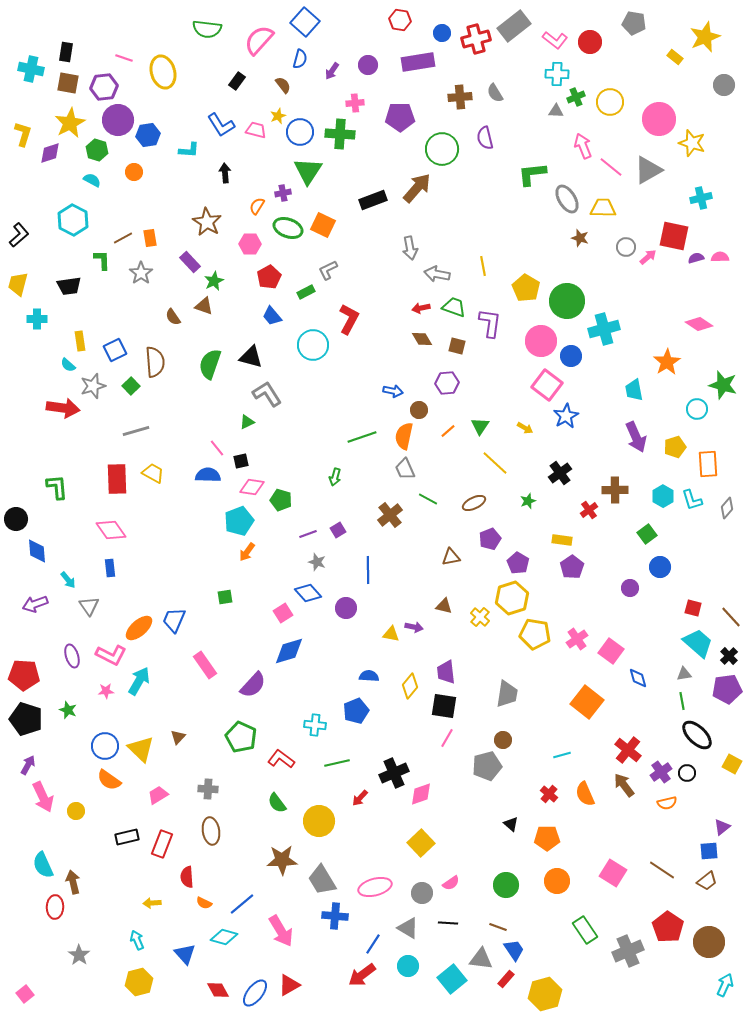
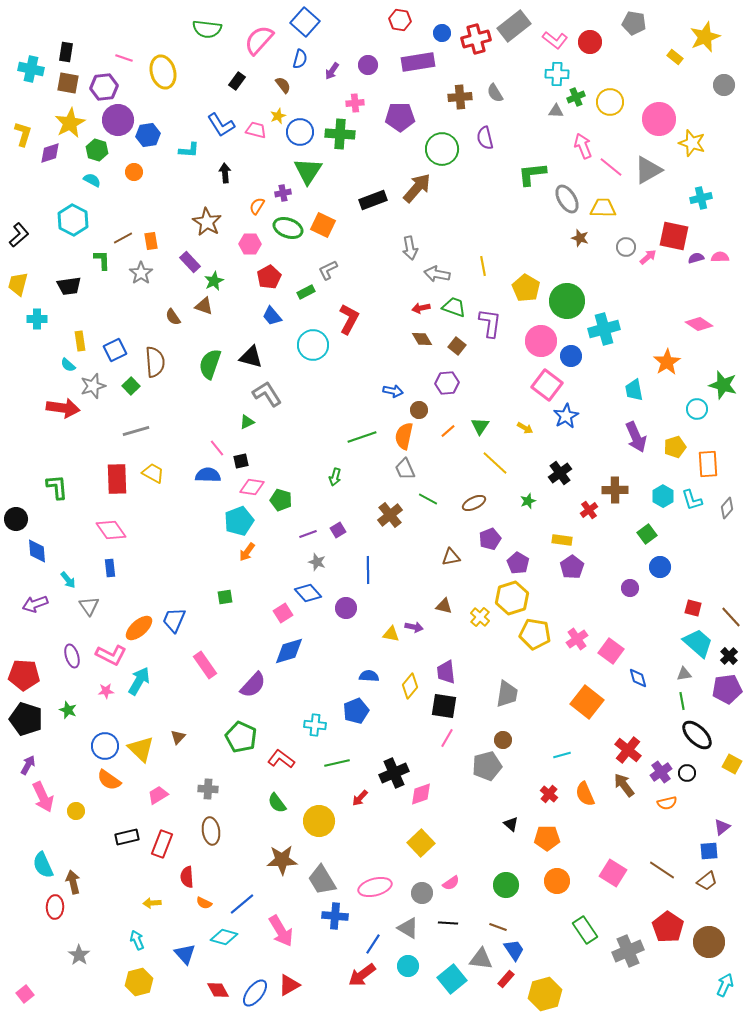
orange rectangle at (150, 238): moved 1 px right, 3 px down
brown square at (457, 346): rotated 24 degrees clockwise
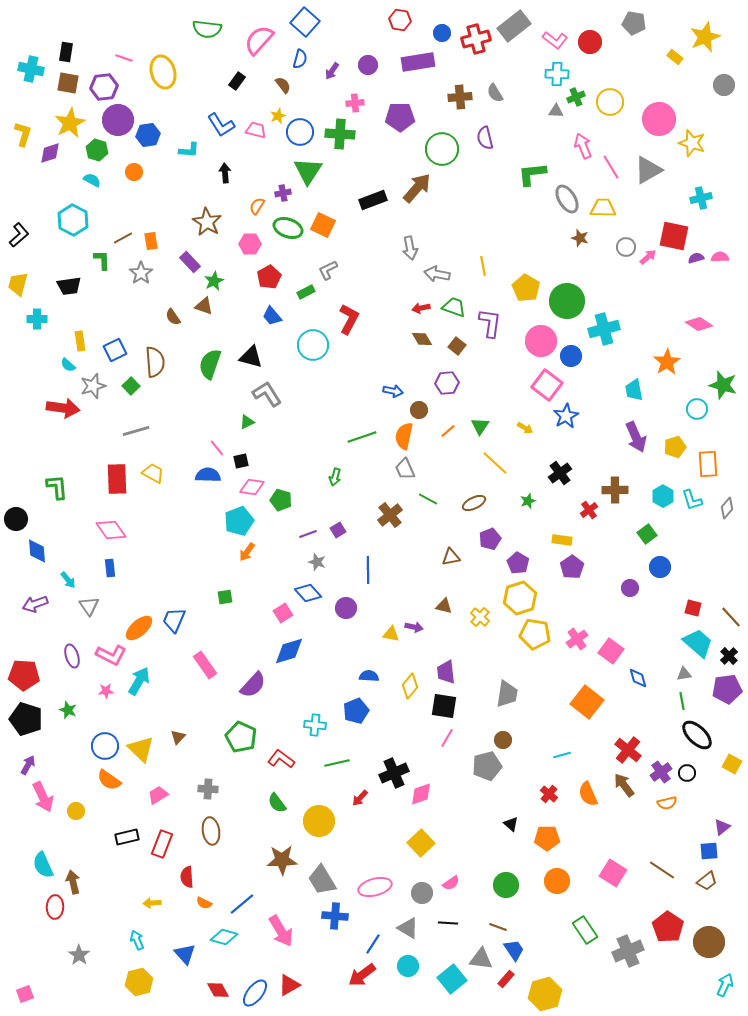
pink line at (611, 167): rotated 20 degrees clockwise
yellow hexagon at (512, 598): moved 8 px right
orange semicircle at (585, 794): moved 3 px right
pink square at (25, 994): rotated 18 degrees clockwise
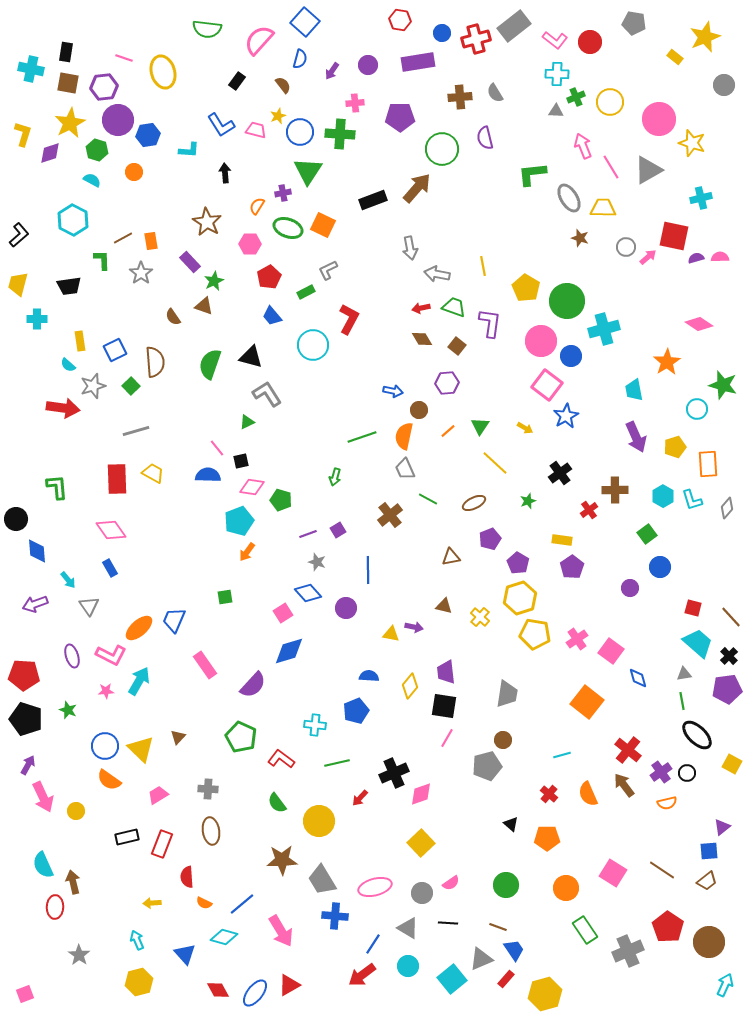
gray ellipse at (567, 199): moved 2 px right, 1 px up
blue rectangle at (110, 568): rotated 24 degrees counterclockwise
orange circle at (557, 881): moved 9 px right, 7 px down
gray triangle at (481, 959): rotated 30 degrees counterclockwise
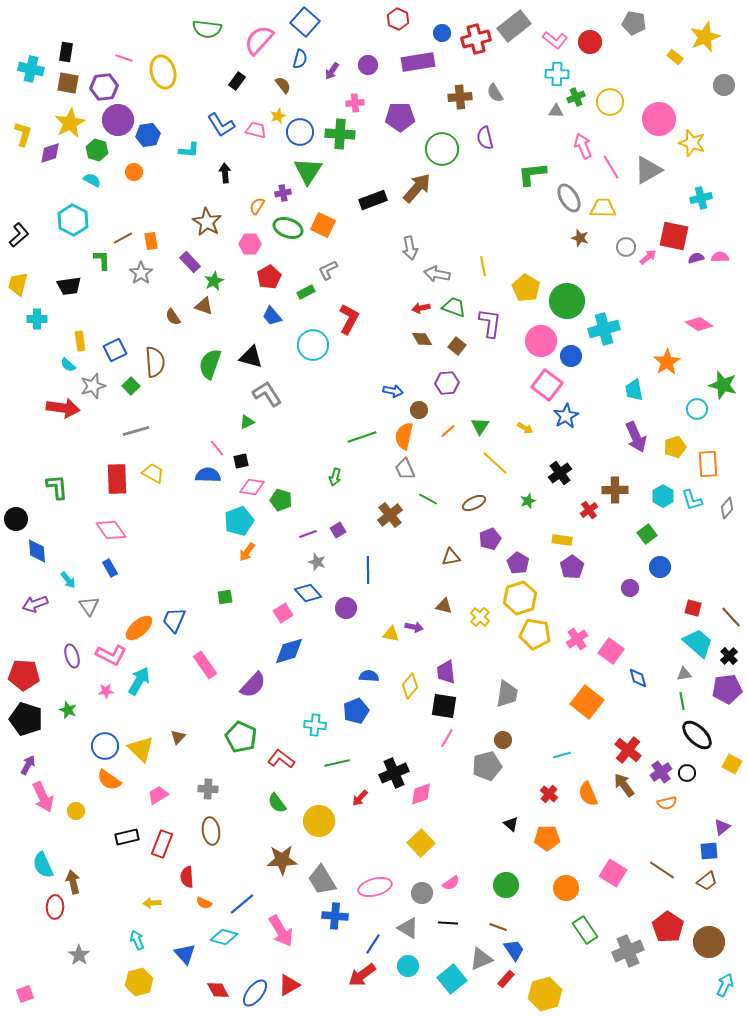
red hexagon at (400, 20): moved 2 px left, 1 px up; rotated 15 degrees clockwise
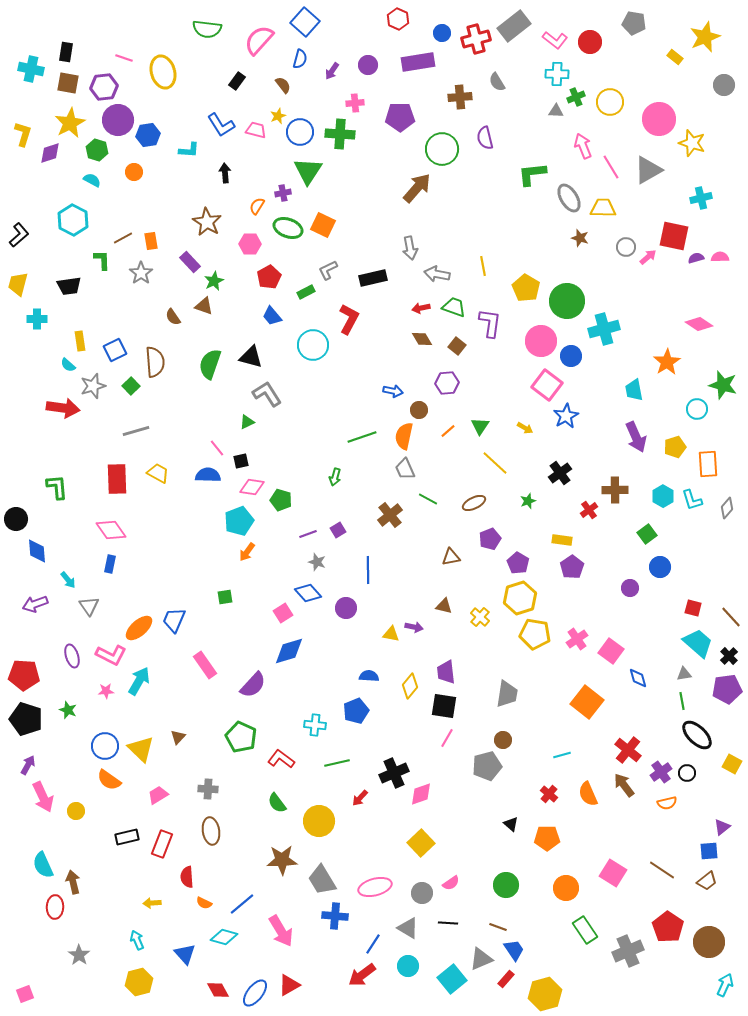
gray semicircle at (495, 93): moved 2 px right, 11 px up
black rectangle at (373, 200): moved 78 px down; rotated 8 degrees clockwise
yellow trapezoid at (153, 473): moved 5 px right
blue rectangle at (110, 568): moved 4 px up; rotated 42 degrees clockwise
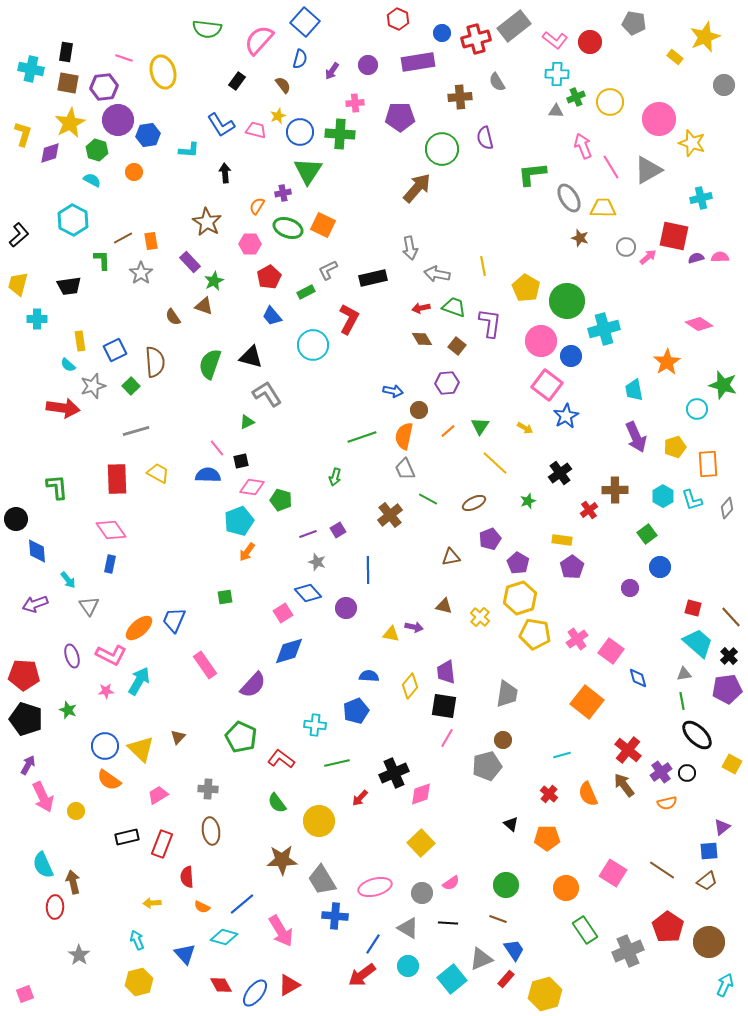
orange semicircle at (204, 903): moved 2 px left, 4 px down
brown line at (498, 927): moved 8 px up
red diamond at (218, 990): moved 3 px right, 5 px up
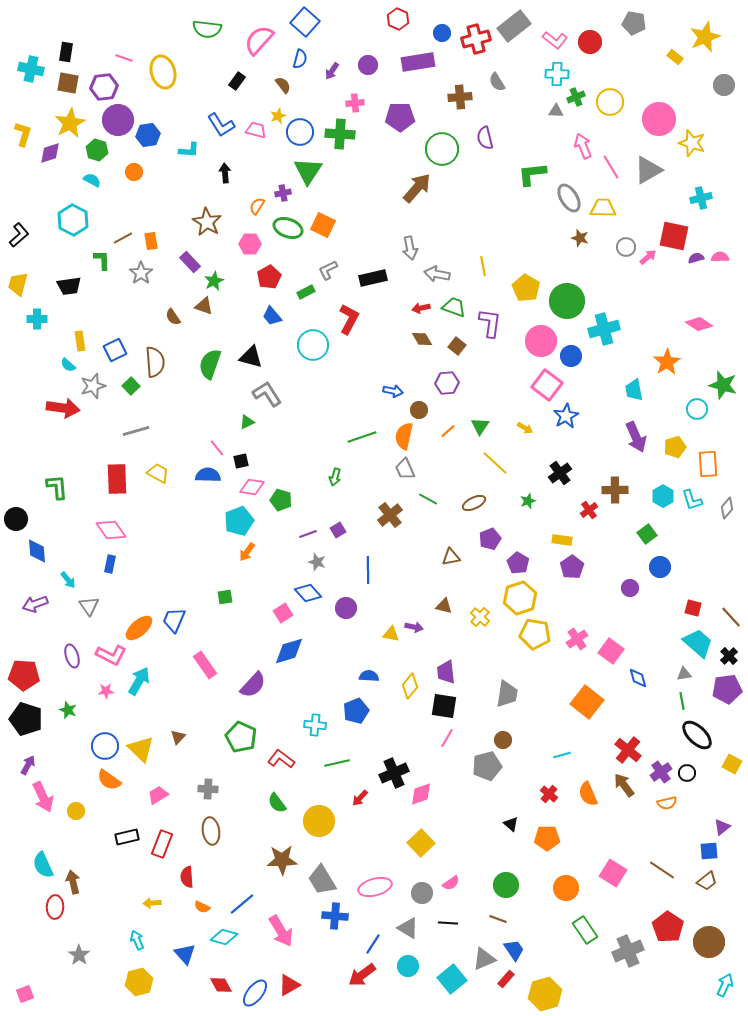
gray triangle at (481, 959): moved 3 px right
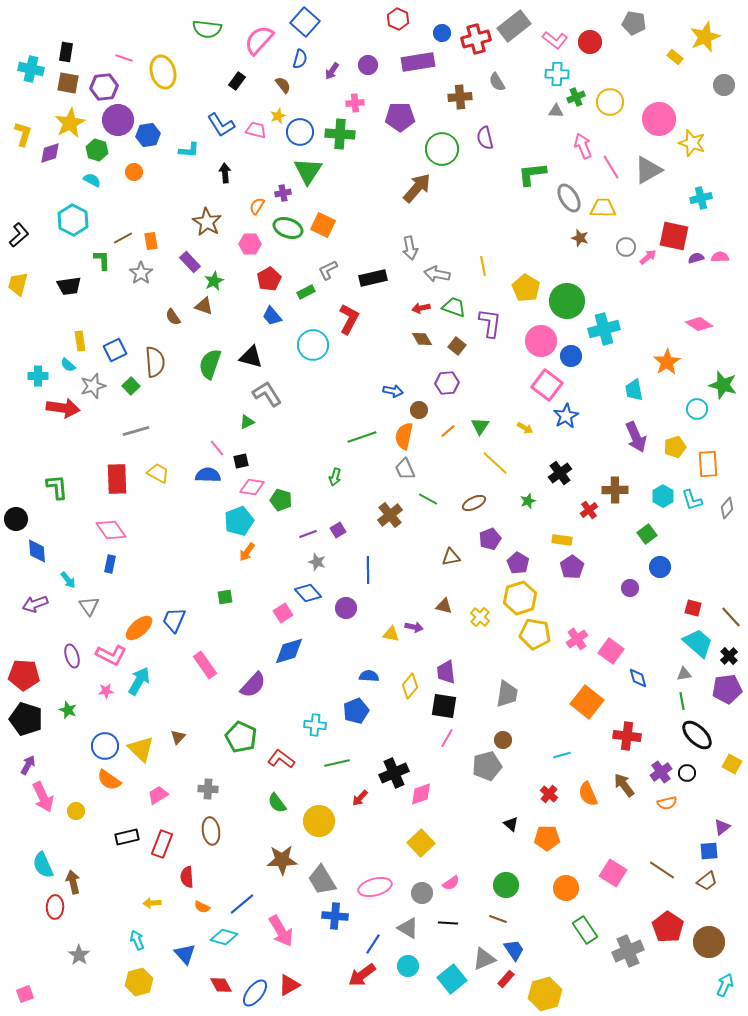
red pentagon at (269, 277): moved 2 px down
cyan cross at (37, 319): moved 1 px right, 57 px down
red cross at (628, 750): moved 1 px left, 14 px up; rotated 32 degrees counterclockwise
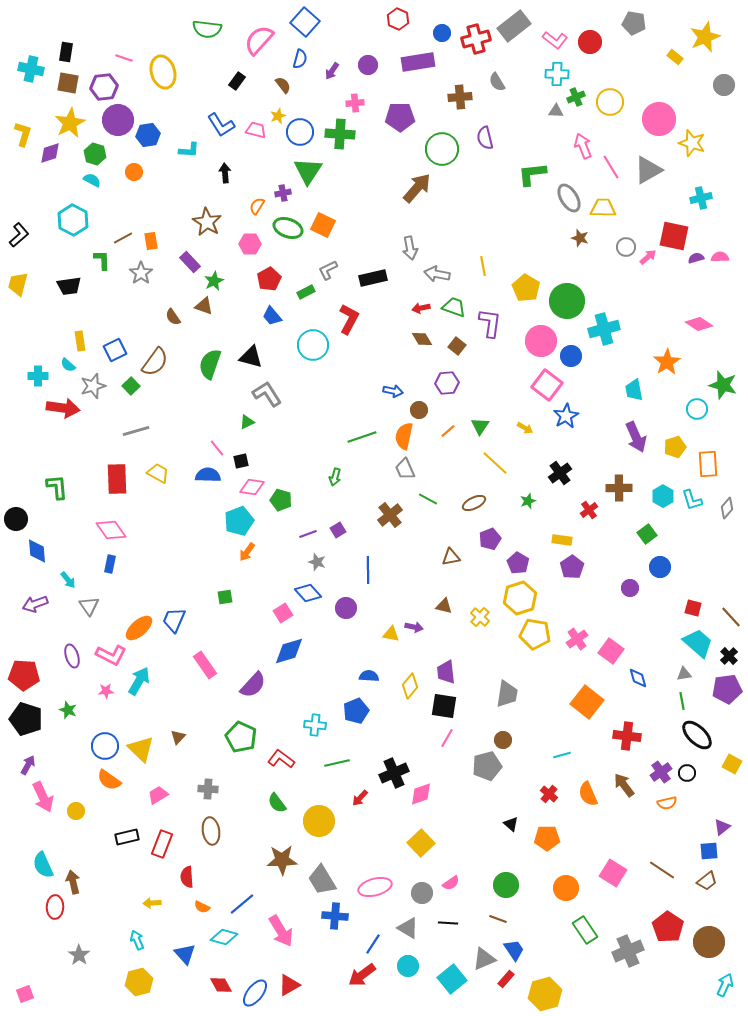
green hexagon at (97, 150): moved 2 px left, 4 px down
brown semicircle at (155, 362): rotated 40 degrees clockwise
brown cross at (615, 490): moved 4 px right, 2 px up
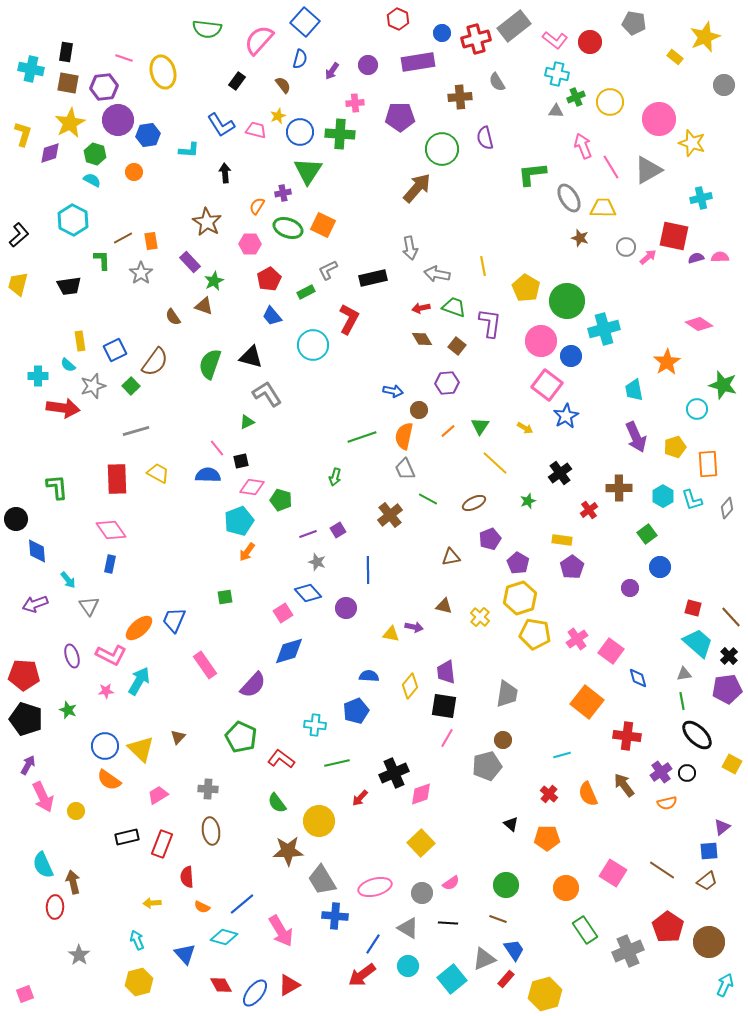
cyan cross at (557, 74): rotated 10 degrees clockwise
brown star at (282, 860): moved 6 px right, 9 px up
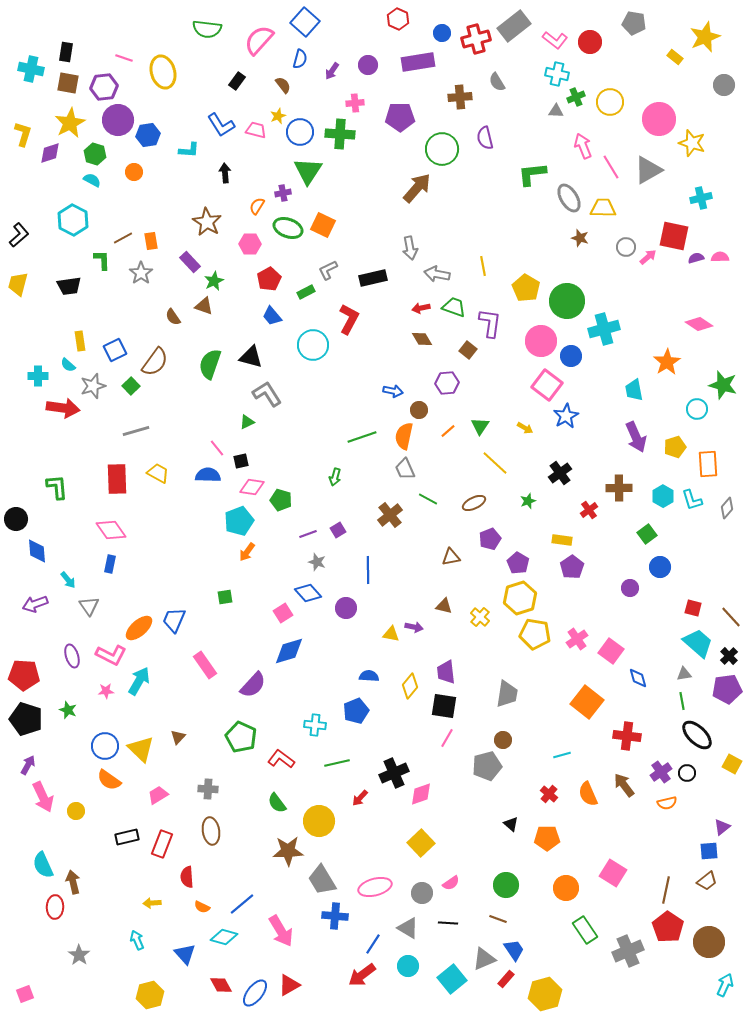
brown square at (457, 346): moved 11 px right, 4 px down
brown line at (662, 870): moved 4 px right, 20 px down; rotated 68 degrees clockwise
yellow hexagon at (139, 982): moved 11 px right, 13 px down
